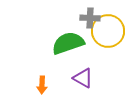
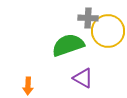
gray cross: moved 2 px left
green semicircle: moved 2 px down
orange arrow: moved 14 px left, 1 px down
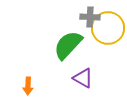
gray cross: moved 2 px right, 1 px up
yellow circle: moved 3 px up
green semicircle: rotated 28 degrees counterclockwise
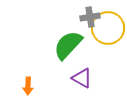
gray cross: rotated 12 degrees counterclockwise
purple triangle: moved 1 px left
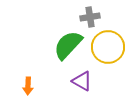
yellow circle: moved 19 px down
purple triangle: moved 3 px down
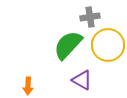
yellow circle: moved 2 px up
purple triangle: moved 1 px up
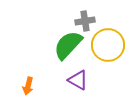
gray cross: moved 5 px left, 4 px down
purple triangle: moved 4 px left
orange arrow: rotated 12 degrees clockwise
